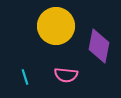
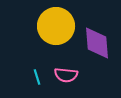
purple diamond: moved 2 px left, 3 px up; rotated 16 degrees counterclockwise
cyan line: moved 12 px right
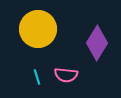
yellow circle: moved 18 px left, 3 px down
purple diamond: rotated 36 degrees clockwise
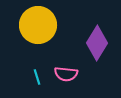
yellow circle: moved 4 px up
pink semicircle: moved 1 px up
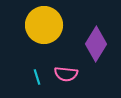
yellow circle: moved 6 px right
purple diamond: moved 1 px left, 1 px down
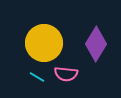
yellow circle: moved 18 px down
cyan line: rotated 42 degrees counterclockwise
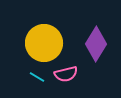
pink semicircle: rotated 20 degrees counterclockwise
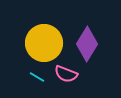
purple diamond: moved 9 px left
pink semicircle: rotated 35 degrees clockwise
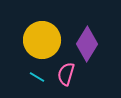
yellow circle: moved 2 px left, 3 px up
pink semicircle: rotated 85 degrees clockwise
